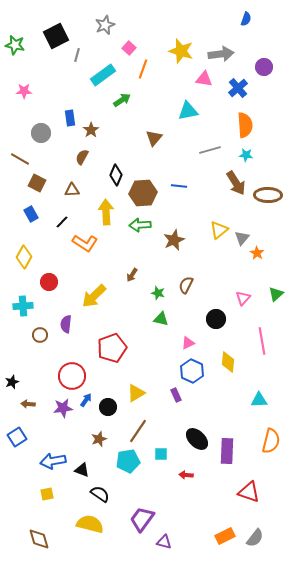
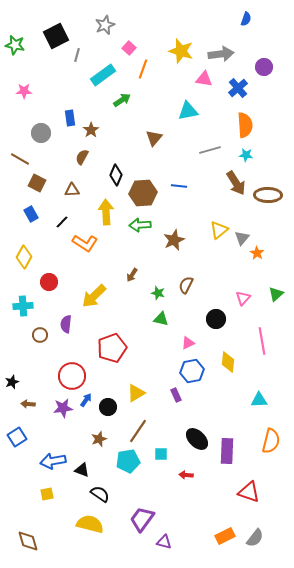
blue hexagon at (192, 371): rotated 25 degrees clockwise
brown diamond at (39, 539): moved 11 px left, 2 px down
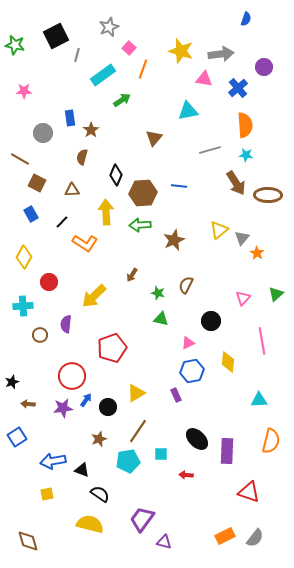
gray star at (105, 25): moved 4 px right, 2 px down
gray circle at (41, 133): moved 2 px right
brown semicircle at (82, 157): rotated 14 degrees counterclockwise
black circle at (216, 319): moved 5 px left, 2 px down
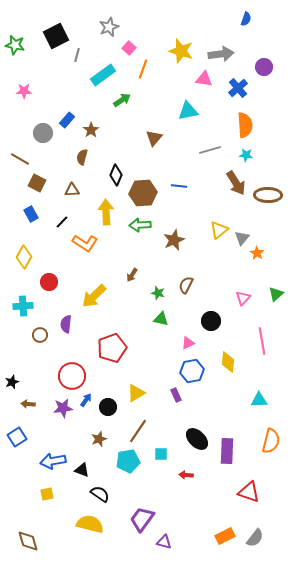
blue rectangle at (70, 118): moved 3 px left, 2 px down; rotated 49 degrees clockwise
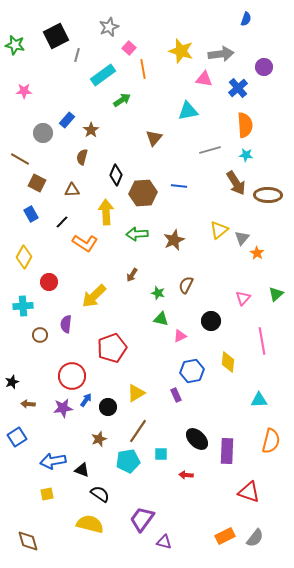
orange line at (143, 69): rotated 30 degrees counterclockwise
green arrow at (140, 225): moved 3 px left, 9 px down
pink triangle at (188, 343): moved 8 px left, 7 px up
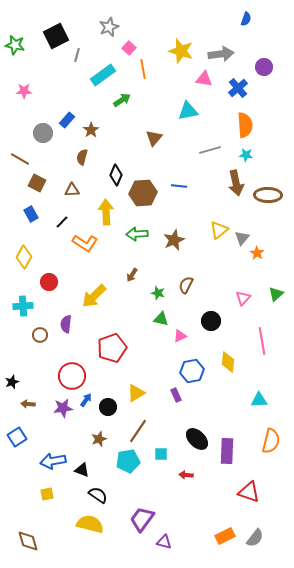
brown arrow at (236, 183): rotated 20 degrees clockwise
black semicircle at (100, 494): moved 2 px left, 1 px down
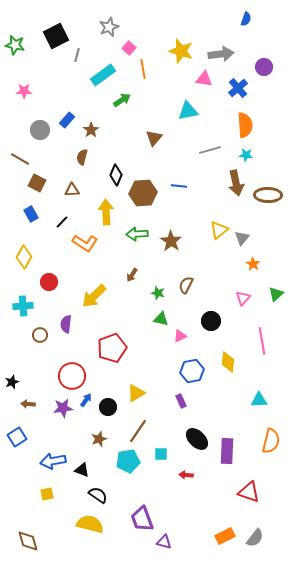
gray circle at (43, 133): moved 3 px left, 3 px up
brown star at (174, 240): moved 3 px left, 1 px down; rotated 15 degrees counterclockwise
orange star at (257, 253): moved 4 px left, 11 px down
purple rectangle at (176, 395): moved 5 px right, 6 px down
purple trapezoid at (142, 519): rotated 56 degrees counterclockwise
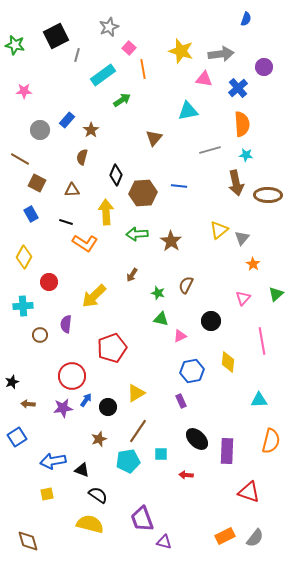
orange semicircle at (245, 125): moved 3 px left, 1 px up
black line at (62, 222): moved 4 px right; rotated 64 degrees clockwise
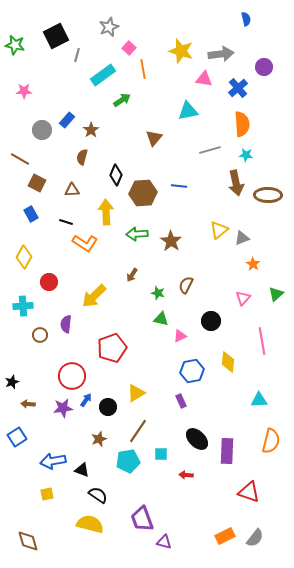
blue semicircle at (246, 19): rotated 32 degrees counterclockwise
gray circle at (40, 130): moved 2 px right
gray triangle at (242, 238): rotated 28 degrees clockwise
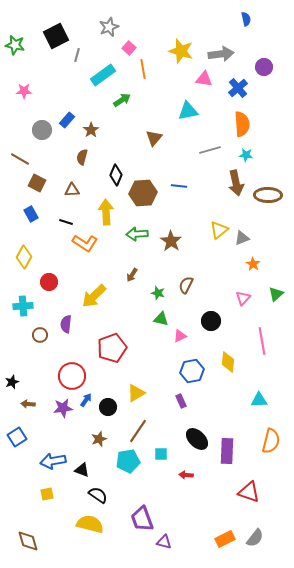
orange rectangle at (225, 536): moved 3 px down
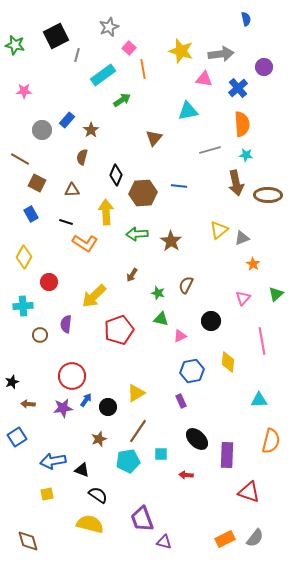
red pentagon at (112, 348): moved 7 px right, 18 px up
purple rectangle at (227, 451): moved 4 px down
